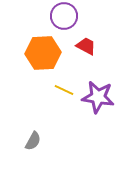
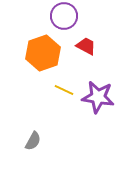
orange hexagon: rotated 16 degrees counterclockwise
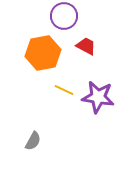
orange hexagon: rotated 8 degrees clockwise
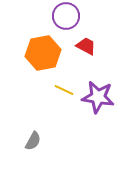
purple circle: moved 2 px right
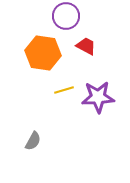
orange hexagon: rotated 20 degrees clockwise
yellow line: rotated 42 degrees counterclockwise
purple star: rotated 12 degrees counterclockwise
